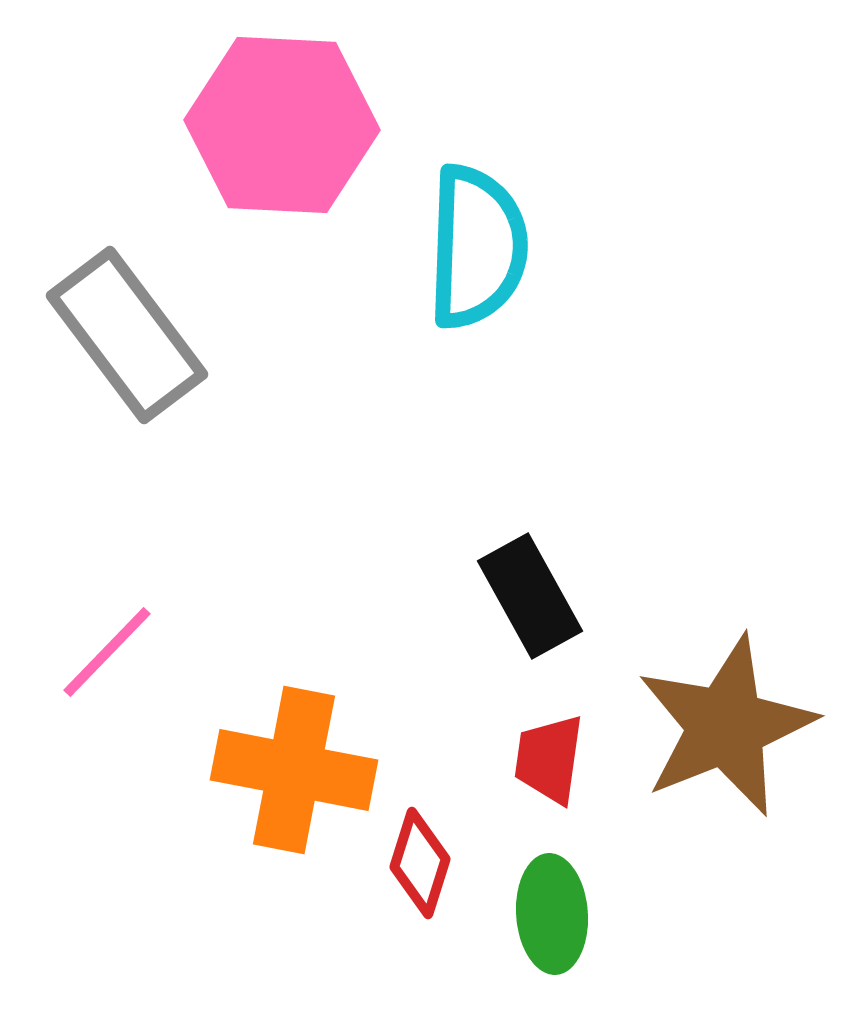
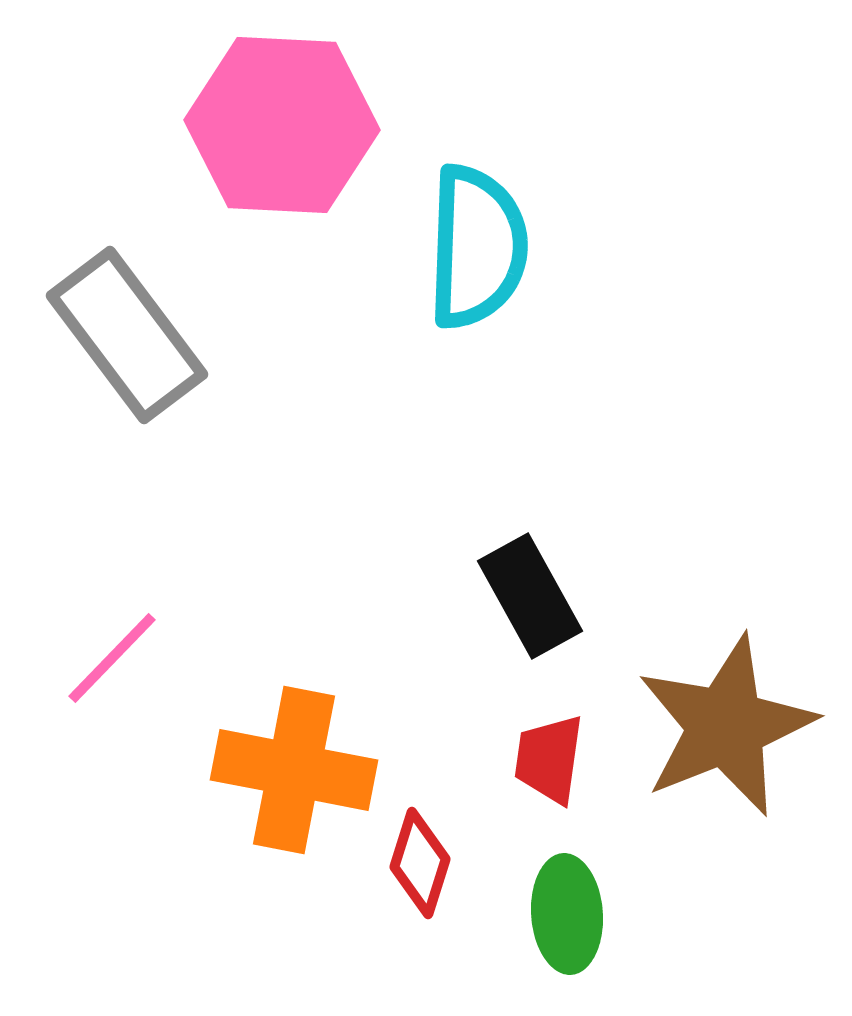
pink line: moved 5 px right, 6 px down
green ellipse: moved 15 px right
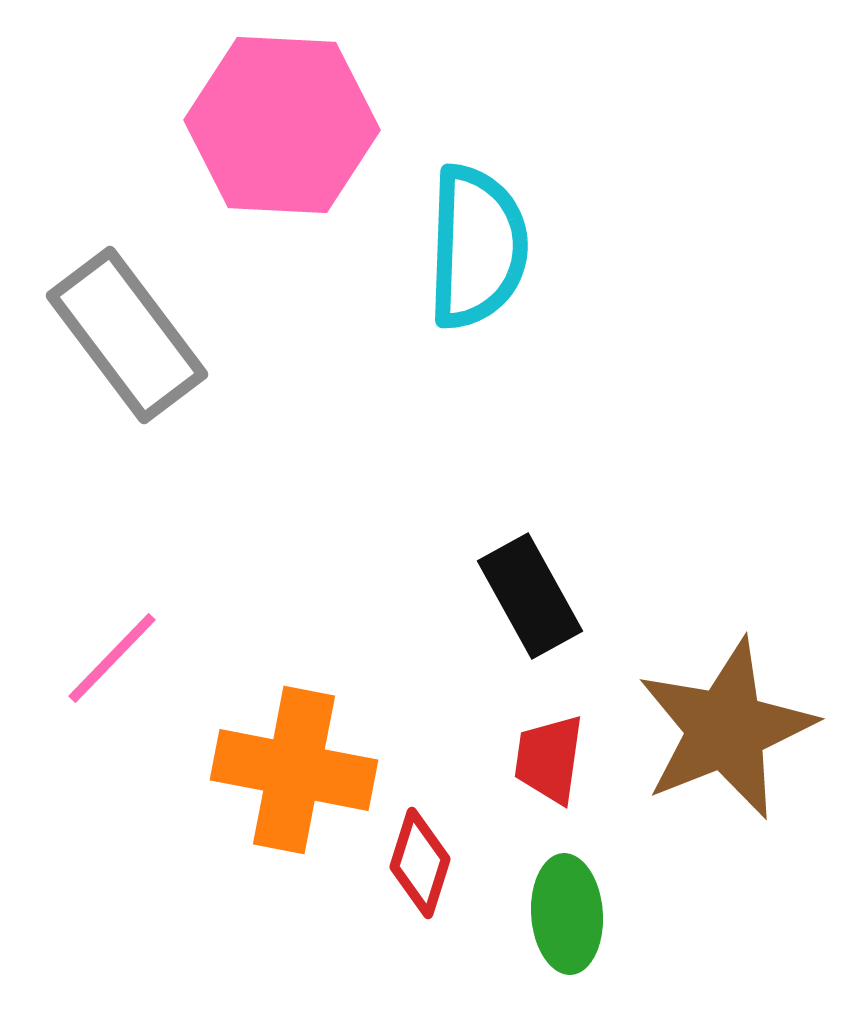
brown star: moved 3 px down
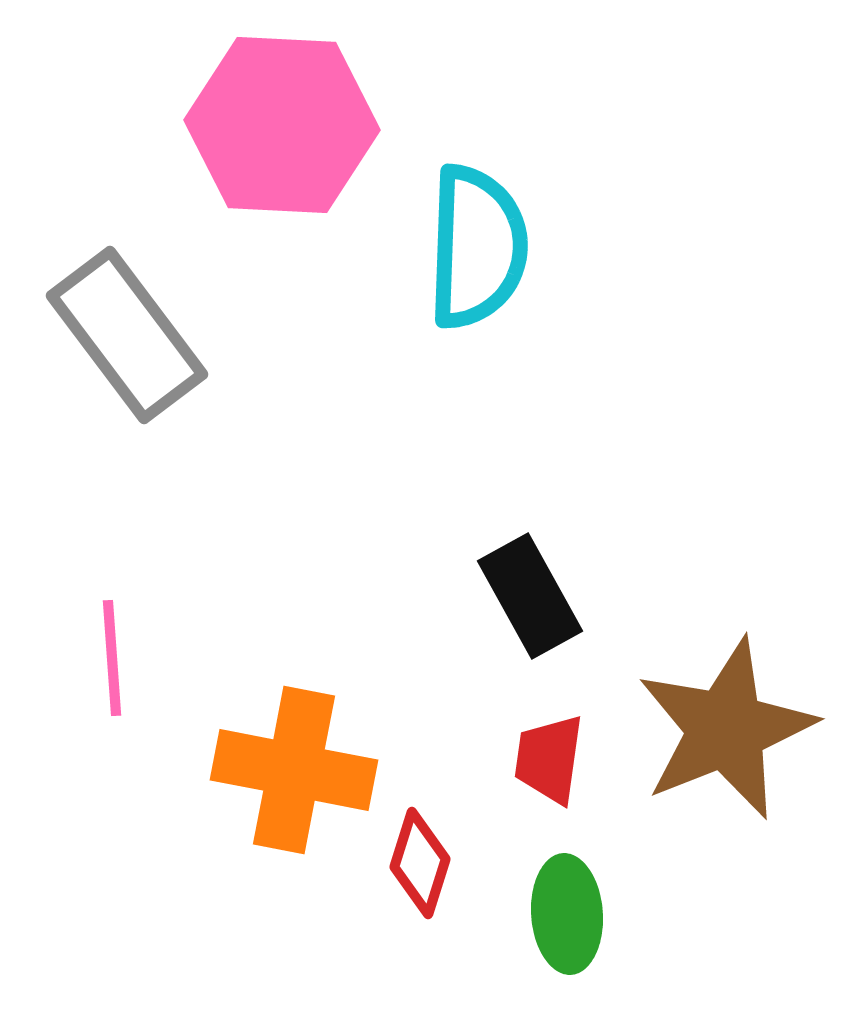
pink line: rotated 48 degrees counterclockwise
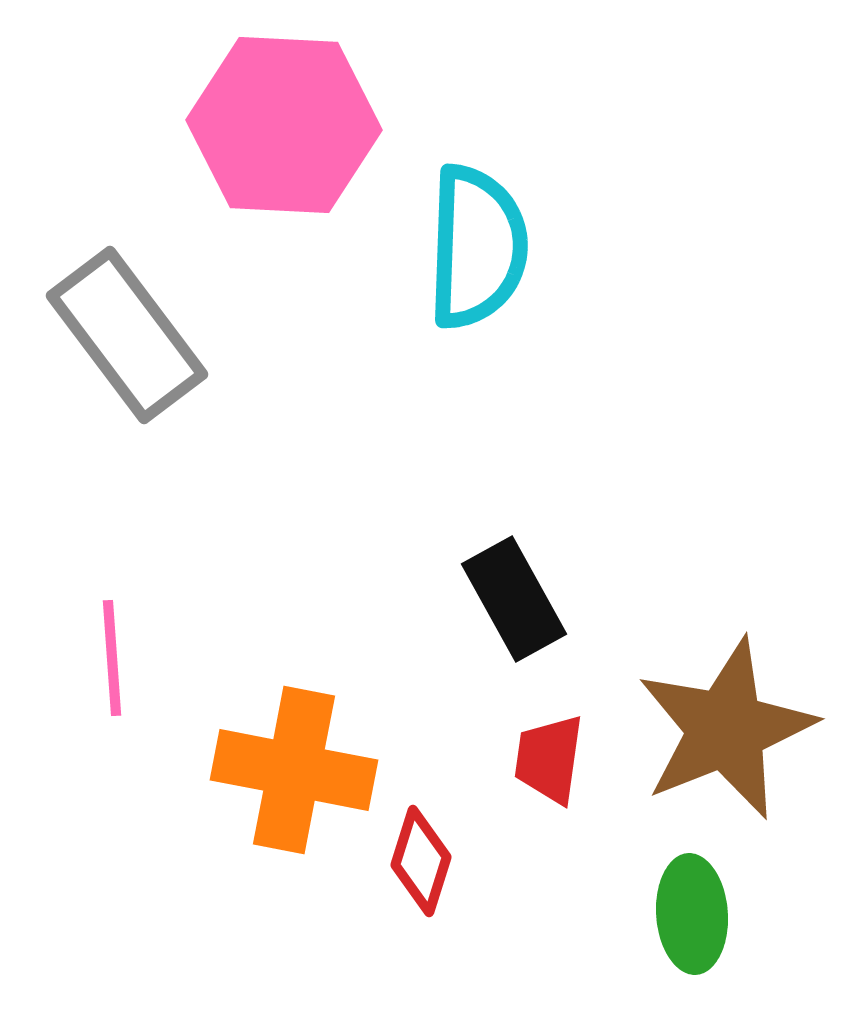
pink hexagon: moved 2 px right
black rectangle: moved 16 px left, 3 px down
red diamond: moved 1 px right, 2 px up
green ellipse: moved 125 px right
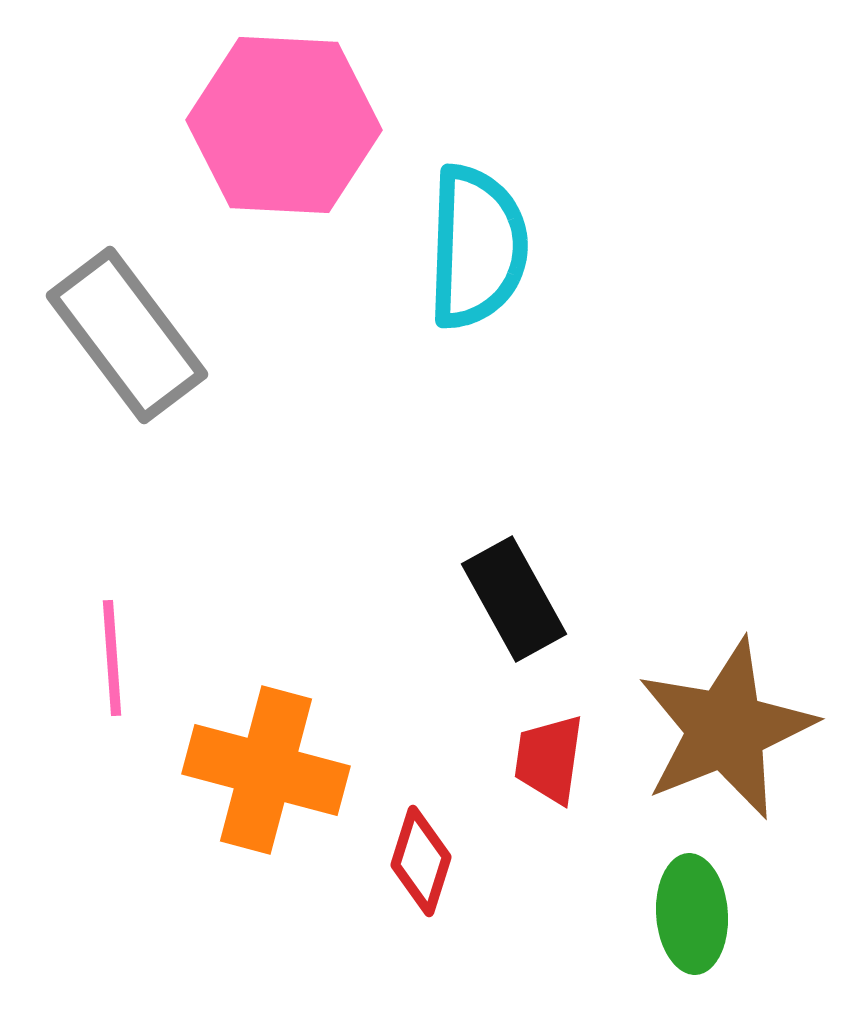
orange cross: moved 28 px left; rotated 4 degrees clockwise
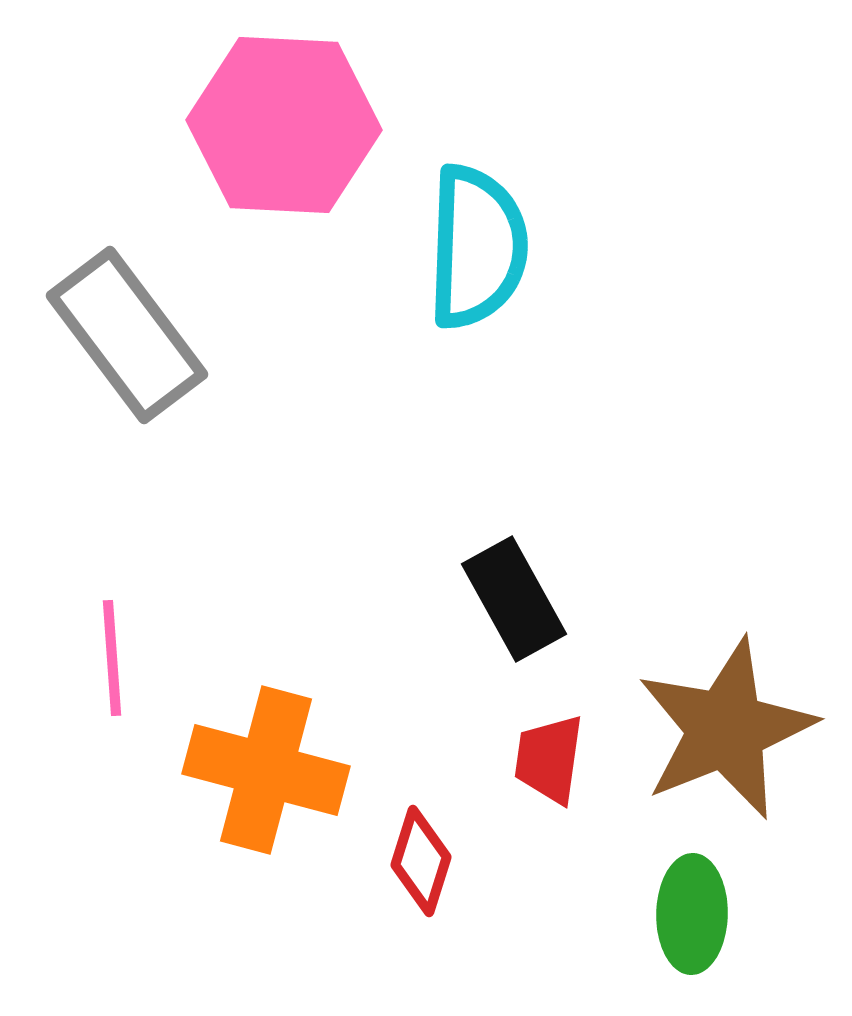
green ellipse: rotated 5 degrees clockwise
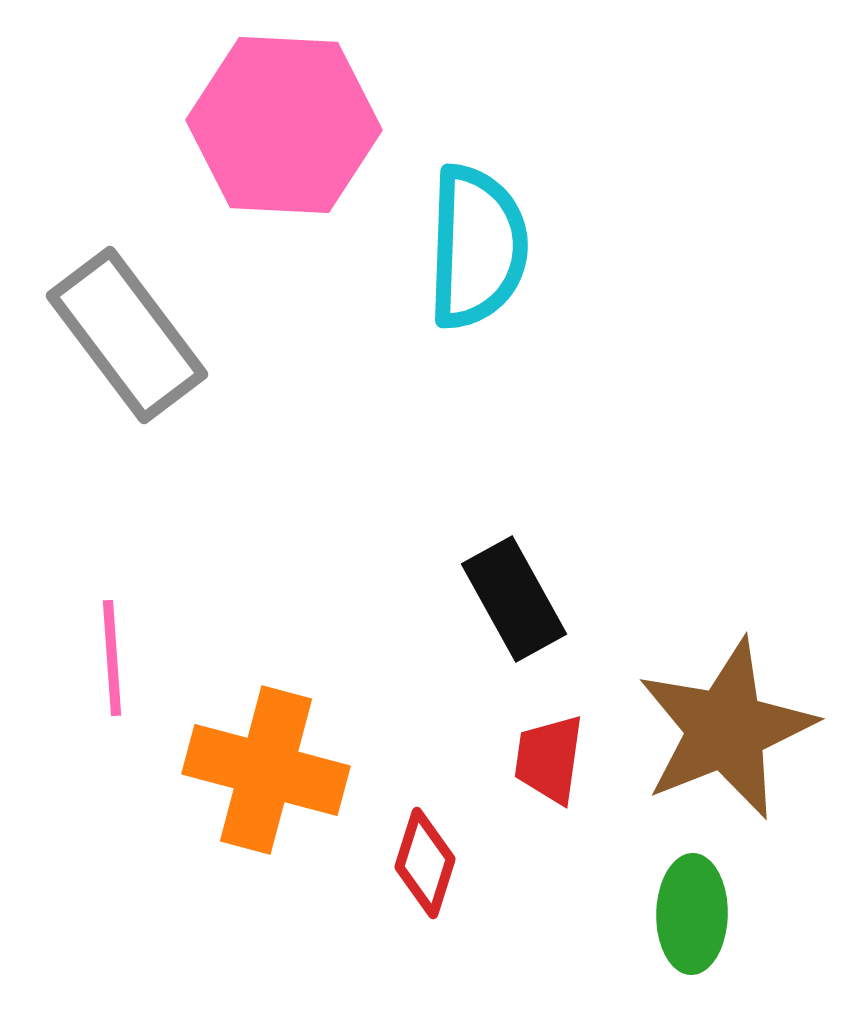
red diamond: moved 4 px right, 2 px down
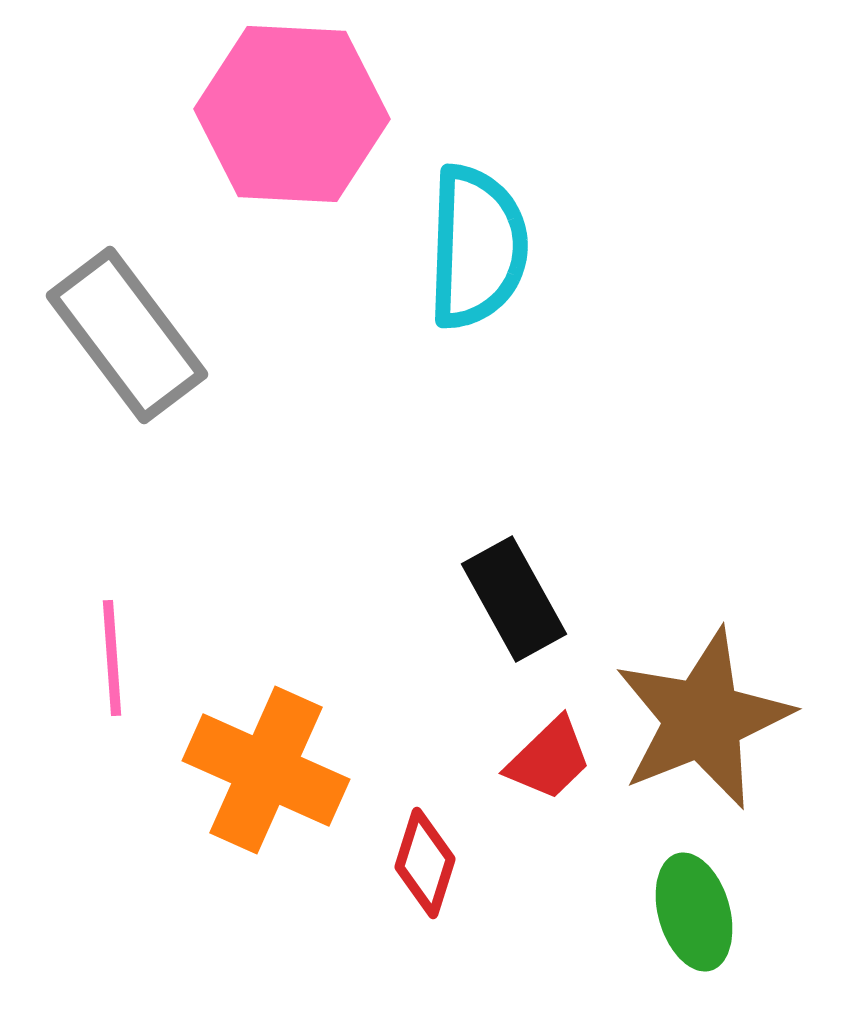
pink hexagon: moved 8 px right, 11 px up
brown star: moved 23 px left, 10 px up
red trapezoid: rotated 142 degrees counterclockwise
orange cross: rotated 9 degrees clockwise
green ellipse: moved 2 px right, 2 px up; rotated 17 degrees counterclockwise
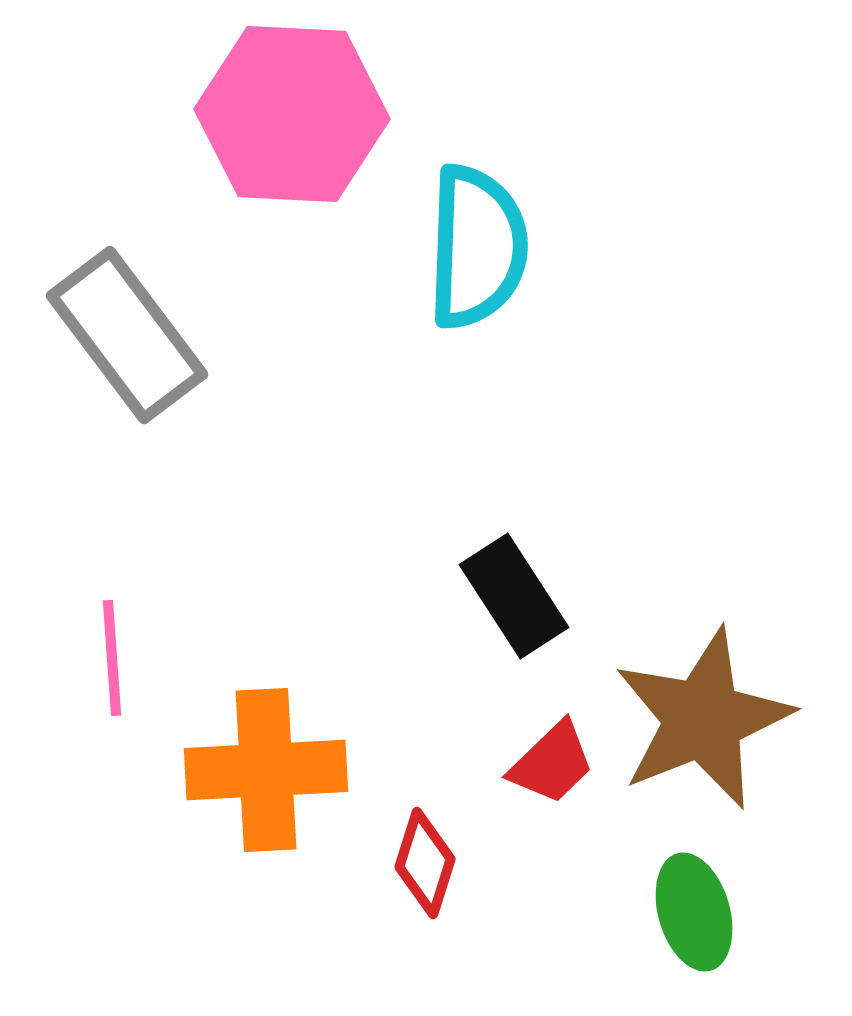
black rectangle: moved 3 px up; rotated 4 degrees counterclockwise
red trapezoid: moved 3 px right, 4 px down
orange cross: rotated 27 degrees counterclockwise
